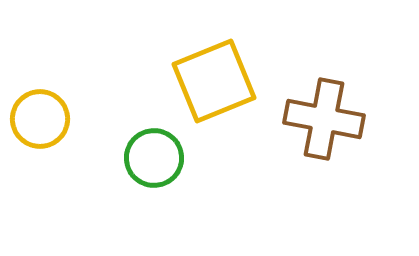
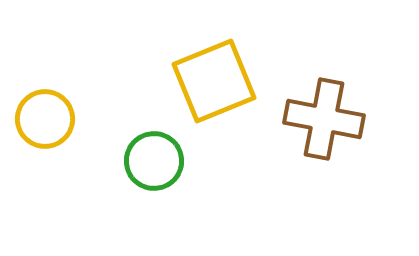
yellow circle: moved 5 px right
green circle: moved 3 px down
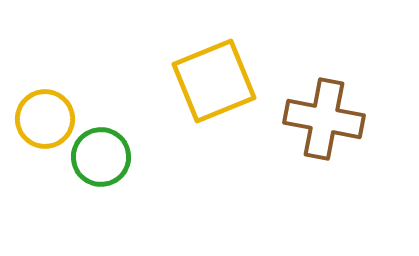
green circle: moved 53 px left, 4 px up
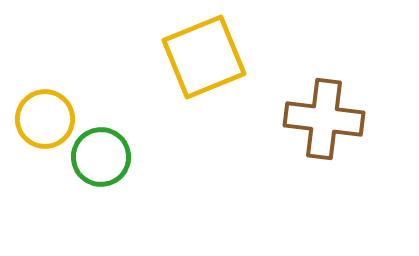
yellow square: moved 10 px left, 24 px up
brown cross: rotated 4 degrees counterclockwise
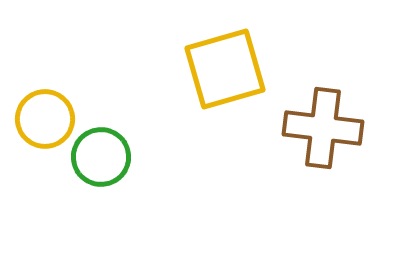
yellow square: moved 21 px right, 12 px down; rotated 6 degrees clockwise
brown cross: moved 1 px left, 9 px down
